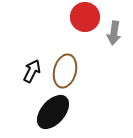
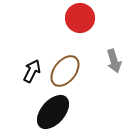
red circle: moved 5 px left, 1 px down
gray arrow: moved 28 px down; rotated 25 degrees counterclockwise
brown ellipse: rotated 24 degrees clockwise
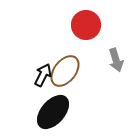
red circle: moved 6 px right, 7 px down
gray arrow: moved 2 px right, 1 px up
black arrow: moved 11 px right, 4 px down
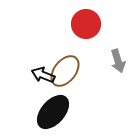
red circle: moved 1 px up
gray arrow: moved 2 px right, 1 px down
black arrow: rotated 95 degrees counterclockwise
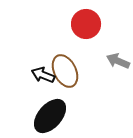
gray arrow: rotated 130 degrees clockwise
brown ellipse: rotated 64 degrees counterclockwise
black ellipse: moved 3 px left, 4 px down
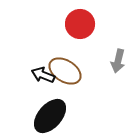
red circle: moved 6 px left
gray arrow: rotated 100 degrees counterclockwise
brown ellipse: rotated 32 degrees counterclockwise
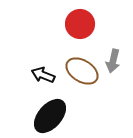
gray arrow: moved 5 px left
brown ellipse: moved 17 px right
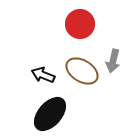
black ellipse: moved 2 px up
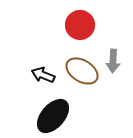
red circle: moved 1 px down
gray arrow: rotated 10 degrees counterclockwise
black ellipse: moved 3 px right, 2 px down
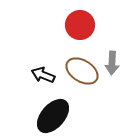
gray arrow: moved 1 px left, 2 px down
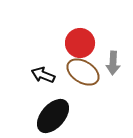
red circle: moved 18 px down
gray arrow: moved 1 px right
brown ellipse: moved 1 px right, 1 px down
